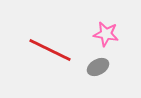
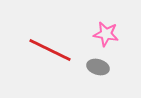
gray ellipse: rotated 45 degrees clockwise
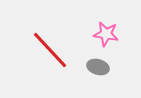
red line: rotated 21 degrees clockwise
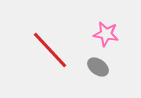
gray ellipse: rotated 20 degrees clockwise
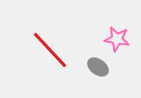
pink star: moved 11 px right, 5 px down
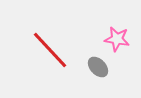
gray ellipse: rotated 10 degrees clockwise
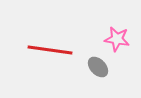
red line: rotated 39 degrees counterclockwise
